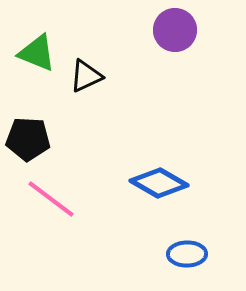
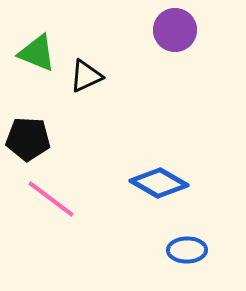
blue ellipse: moved 4 px up
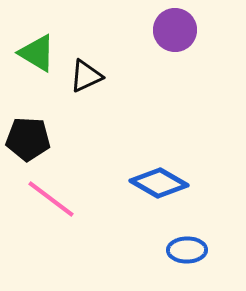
green triangle: rotated 9 degrees clockwise
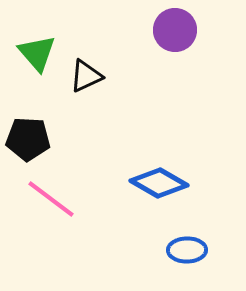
green triangle: rotated 18 degrees clockwise
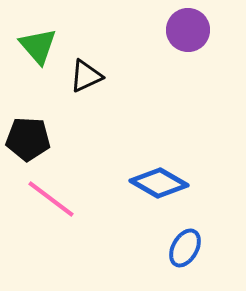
purple circle: moved 13 px right
green triangle: moved 1 px right, 7 px up
blue ellipse: moved 2 px left, 2 px up; rotated 60 degrees counterclockwise
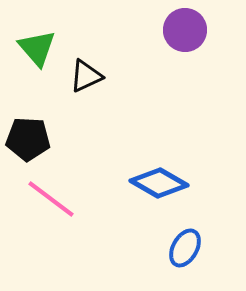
purple circle: moved 3 px left
green triangle: moved 1 px left, 2 px down
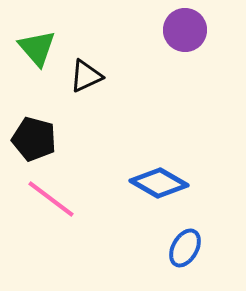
black pentagon: moved 6 px right; rotated 12 degrees clockwise
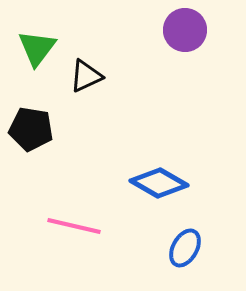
green triangle: rotated 18 degrees clockwise
black pentagon: moved 3 px left, 10 px up; rotated 6 degrees counterclockwise
pink line: moved 23 px right, 27 px down; rotated 24 degrees counterclockwise
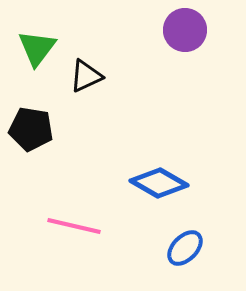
blue ellipse: rotated 15 degrees clockwise
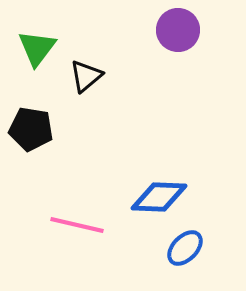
purple circle: moved 7 px left
black triangle: rotated 15 degrees counterclockwise
blue diamond: moved 14 px down; rotated 28 degrees counterclockwise
pink line: moved 3 px right, 1 px up
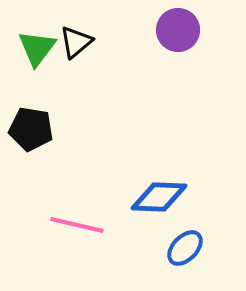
black triangle: moved 10 px left, 34 px up
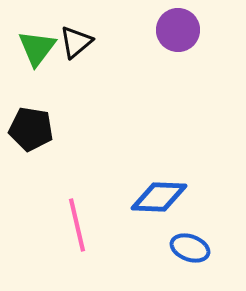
pink line: rotated 64 degrees clockwise
blue ellipse: moved 5 px right; rotated 66 degrees clockwise
